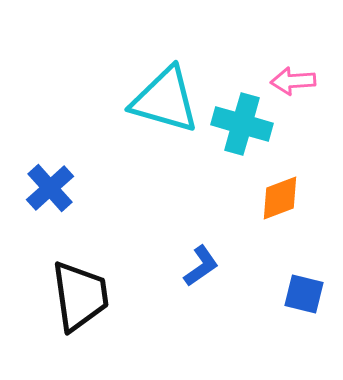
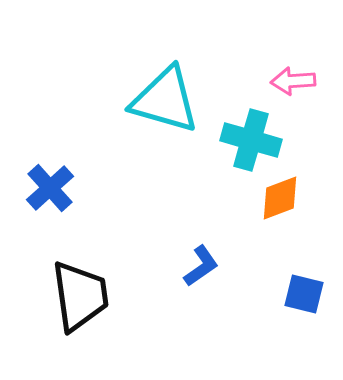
cyan cross: moved 9 px right, 16 px down
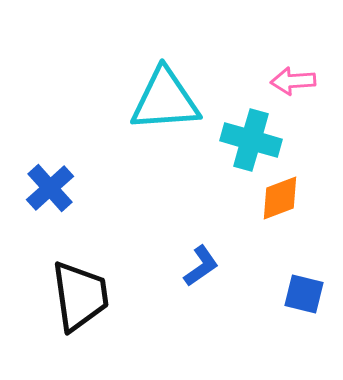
cyan triangle: rotated 20 degrees counterclockwise
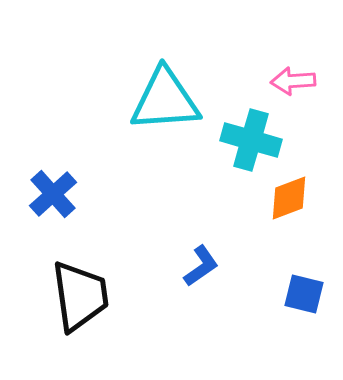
blue cross: moved 3 px right, 6 px down
orange diamond: moved 9 px right
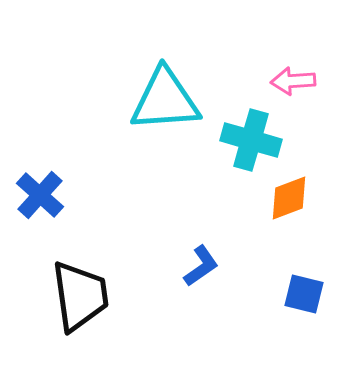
blue cross: moved 13 px left, 1 px down; rotated 6 degrees counterclockwise
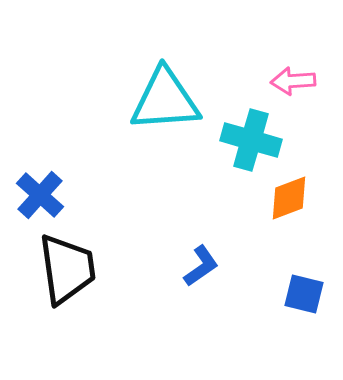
black trapezoid: moved 13 px left, 27 px up
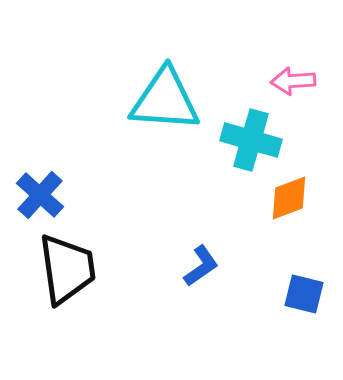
cyan triangle: rotated 8 degrees clockwise
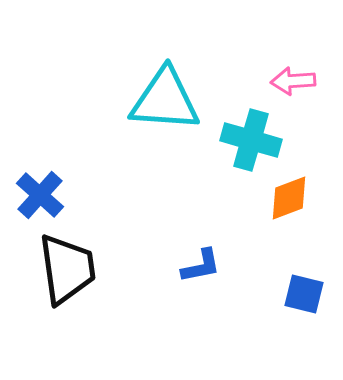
blue L-shape: rotated 24 degrees clockwise
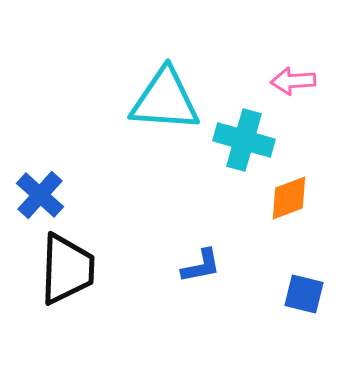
cyan cross: moved 7 px left
black trapezoid: rotated 10 degrees clockwise
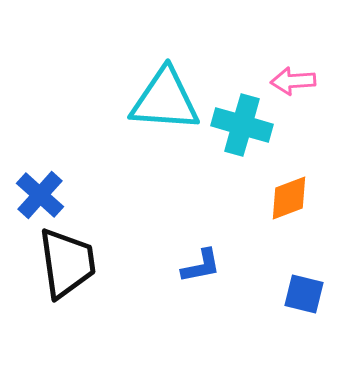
cyan cross: moved 2 px left, 15 px up
black trapezoid: moved 6 px up; rotated 10 degrees counterclockwise
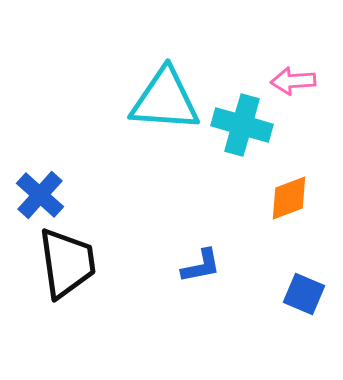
blue square: rotated 9 degrees clockwise
